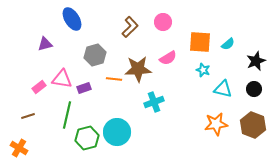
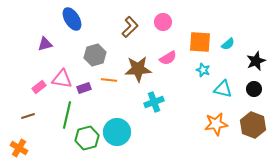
orange line: moved 5 px left, 1 px down
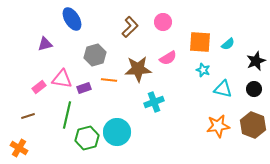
orange star: moved 2 px right, 2 px down
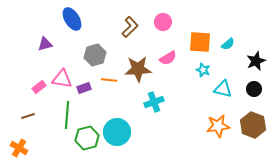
green line: rotated 8 degrees counterclockwise
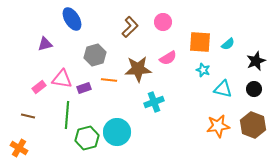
brown line: rotated 32 degrees clockwise
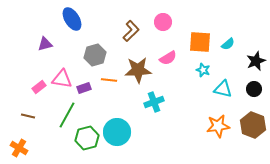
brown L-shape: moved 1 px right, 4 px down
brown star: moved 1 px down
green line: rotated 24 degrees clockwise
